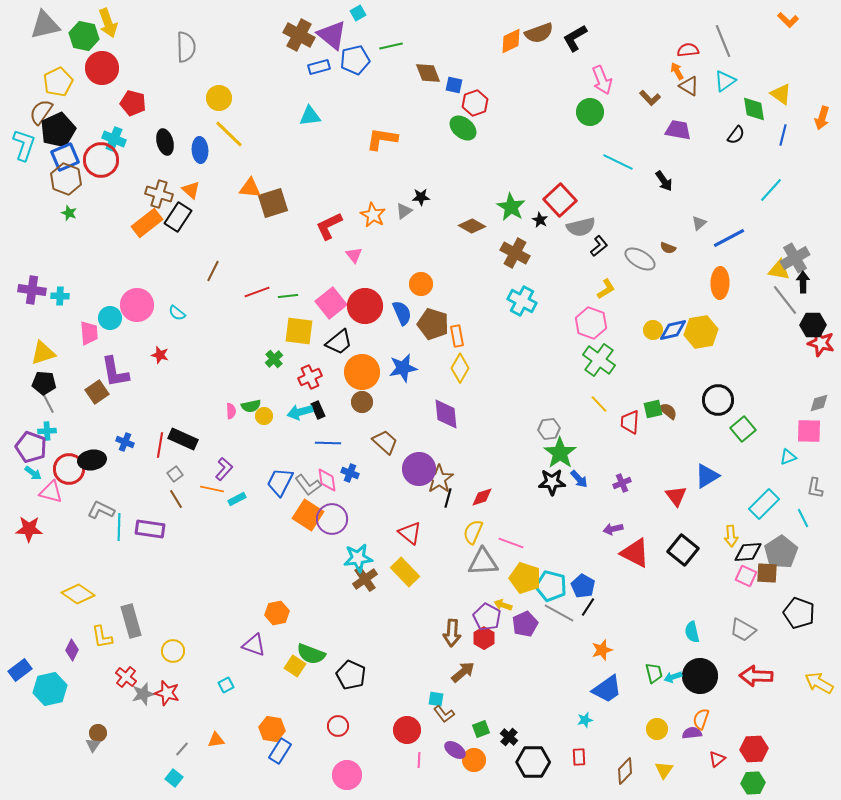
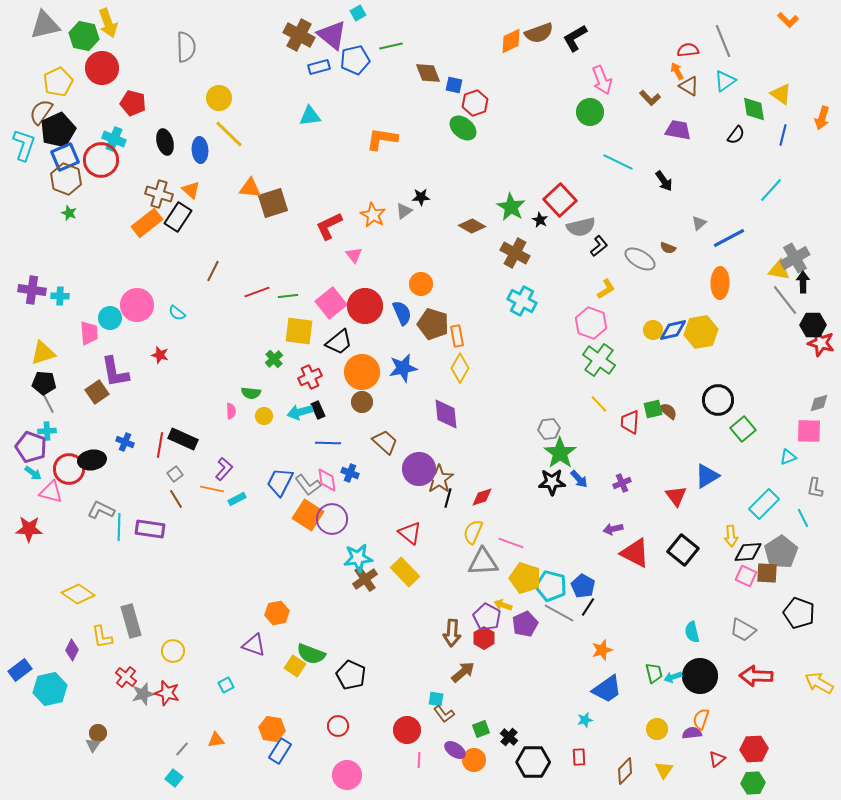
green semicircle at (251, 406): moved 13 px up; rotated 18 degrees clockwise
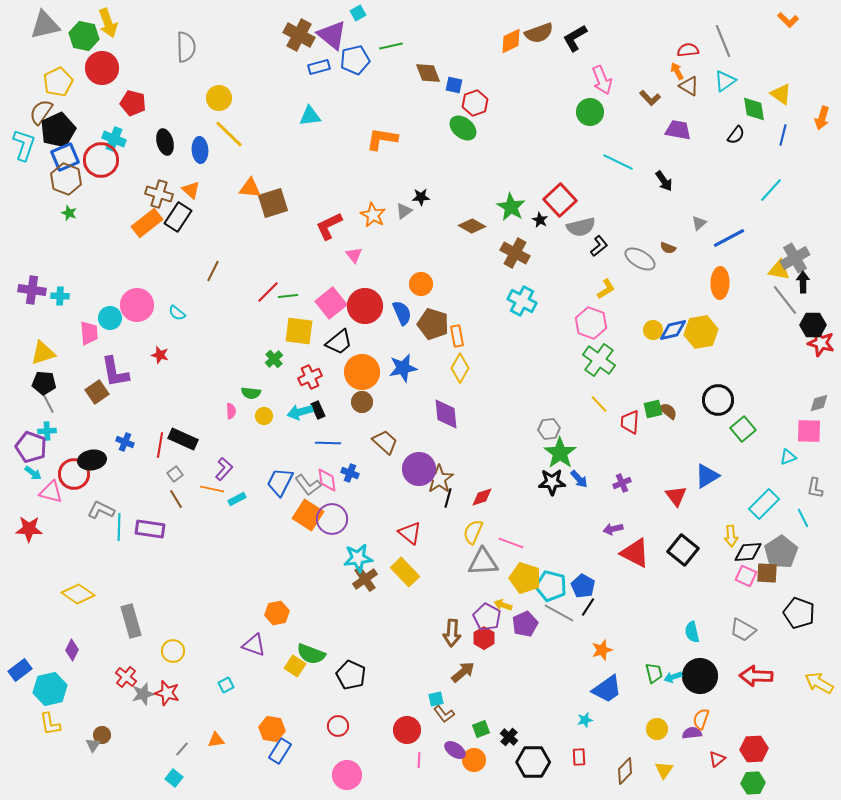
red line at (257, 292): moved 11 px right; rotated 25 degrees counterclockwise
red circle at (69, 469): moved 5 px right, 5 px down
yellow L-shape at (102, 637): moved 52 px left, 87 px down
cyan square at (436, 699): rotated 21 degrees counterclockwise
brown circle at (98, 733): moved 4 px right, 2 px down
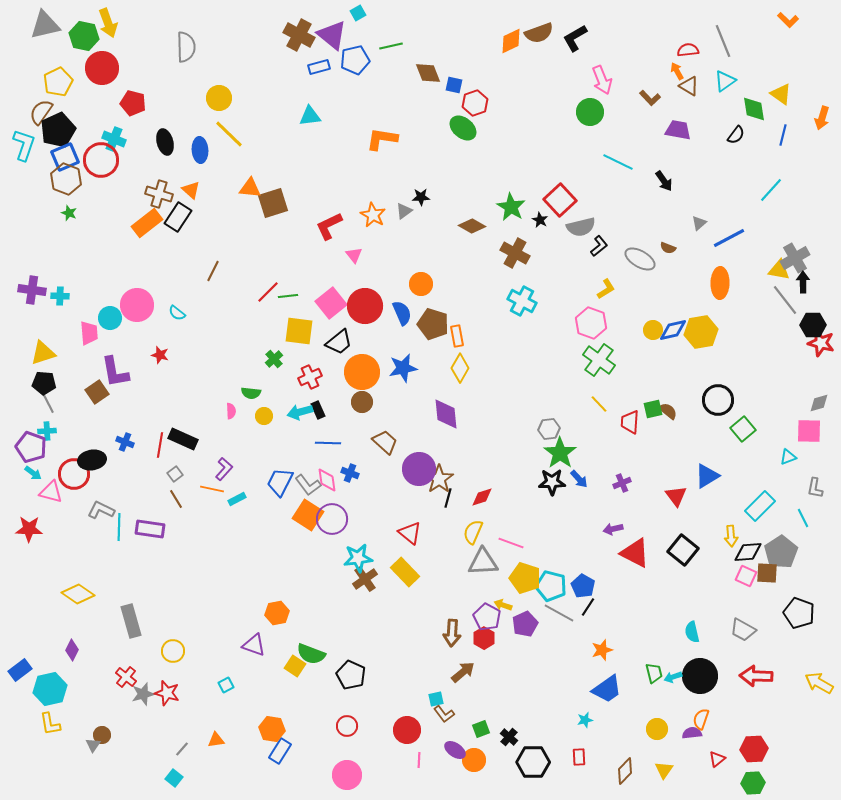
cyan rectangle at (764, 504): moved 4 px left, 2 px down
red circle at (338, 726): moved 9 px right
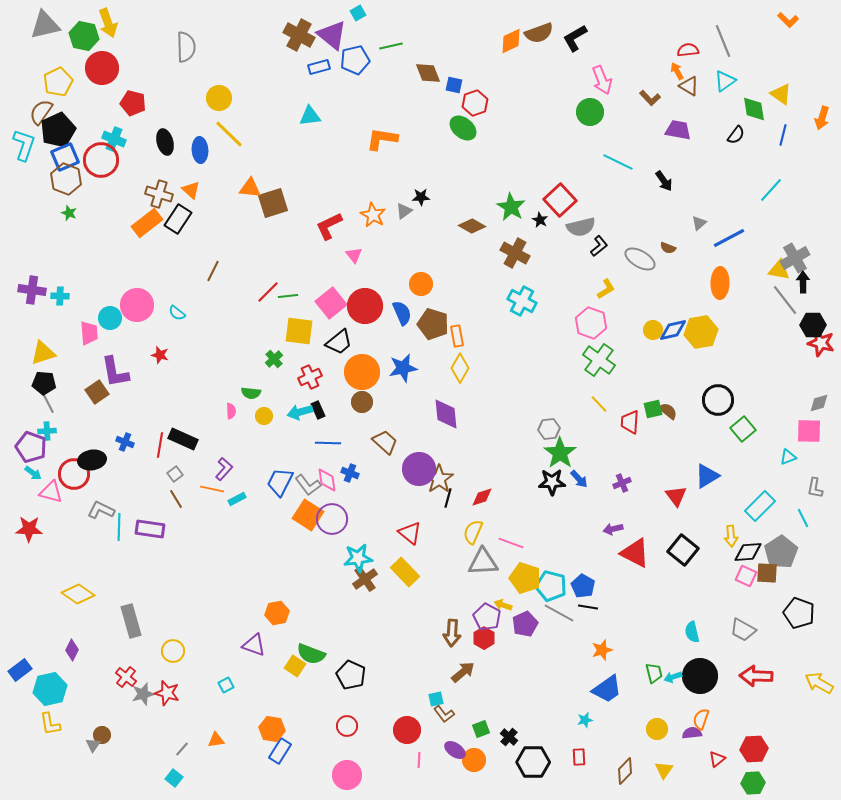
black rectangle at (178, 217): moved 2 px down
black line at (588, 607): rotated 66 degrees clockwise
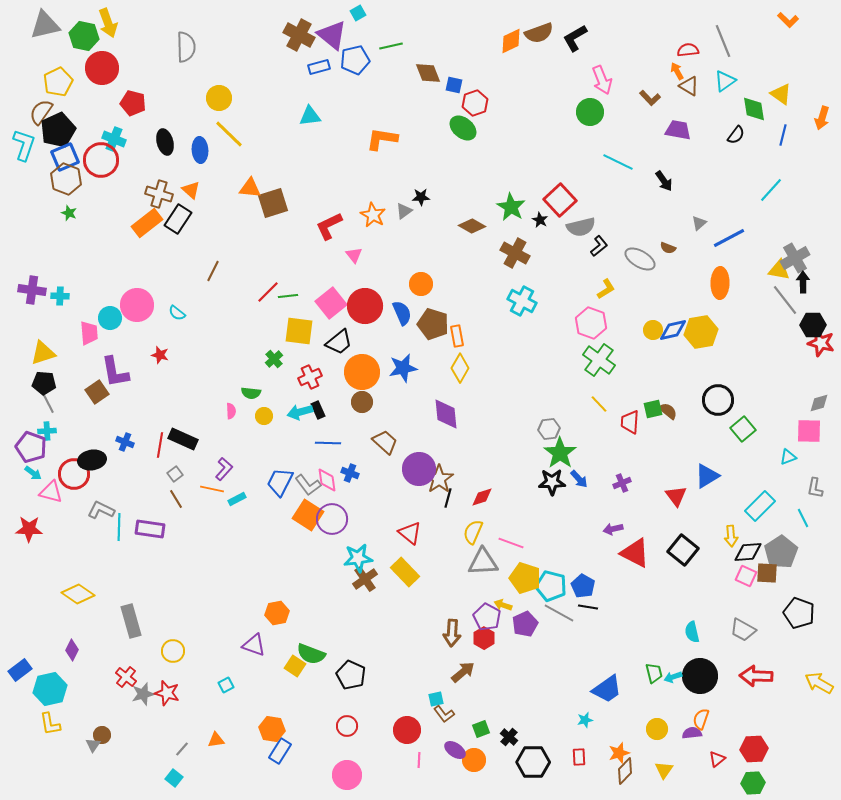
orange star at (602, 650): moved 17 px right, 103 px down
